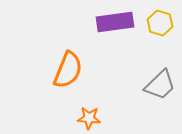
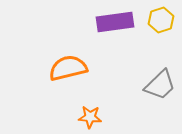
yellow hexagon: moved 1 px right, 3 px up; rotated 25 degrees clockwise
orange semicircle: moved 2 px up; rotated 126 degrees counterclockwise
orange star: moved 1 px right, 1 px up
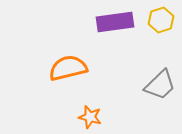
orange star: rotated 10 degrees clockwise
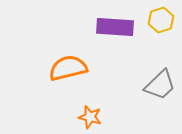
purple rectangle: moved 5 px down; rotated 12 degrees clockwise
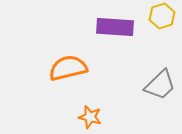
yellow hexagon: moved 1 px right, 4 px up
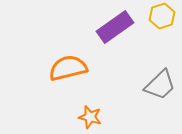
purple rectangle: rotated 39 degrees counterclockwise
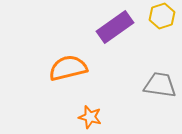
gray trapezoid: rotated 128 degrees counterclockwise
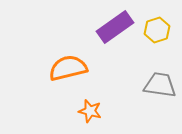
yellow hexagon: moved 5 px left, 14 px down
orange star: moved 6 px up
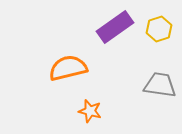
yellow hexagon: moved 2 px right, 1 px up
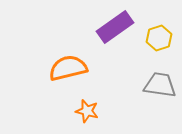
yellow hexagon: moved 9 px down
orange star: moved 3 px left
